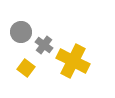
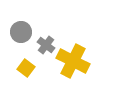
gray cross: moved 2 px right
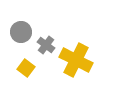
yellow cross: moved 3 px right, 1 px up
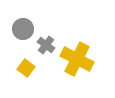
gray circle: moved 2 px right, 3 px up
yellow cross: moved 1 px right, 1 px up
